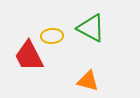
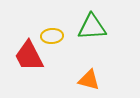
green triangle: moved 1 px right, 1 px up; rotated 32 degrees counterclockwise
orange triangle: moved 1 px right, 1 px up
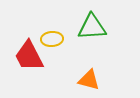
yellow ellipse: moved 3 px down
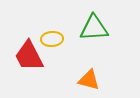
green triangle: moved 2 px right, 1 px down
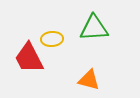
red trapezoid: moved 2 px down
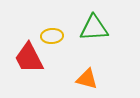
yellow ellipse: moved 3 px up
orange triangle: moved 2 px left, 1 px up
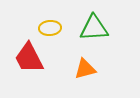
yellow ellipse: moved 2 px left, 8 px up
orange triangle: moved 2 px left, 10 px up; rotated 30 degrees counterclockwise
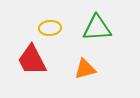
green triangle: moved 3 px right
red trapezoid: moved 3 px right, 2 px down
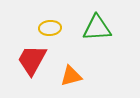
red trapezoid: rotated 56 degrees clockwise
orange triangle: moved 14 px left, 7 px down
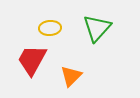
green triangle: rotated 44 degrees counterclockwise
orange triangle: rotated 30 degrees counterclockwise
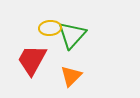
green triangle: moved 25 px left, 7 px down
